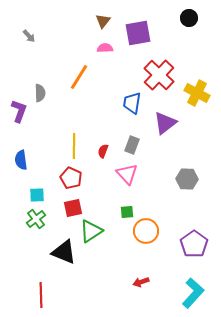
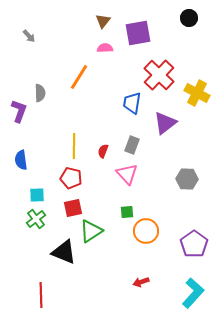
red pentagon: rotated 10 degrees counterclockwise
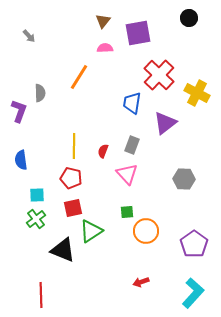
gray hexagon: moved 3 px left
black triangle: moved 1 px left, 2 px up
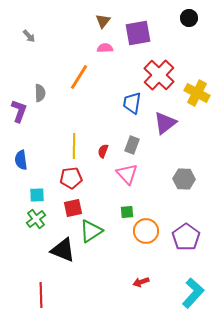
red pentagon: rotated 20 degrees counterclockwise
purple pentagon: moved 8 px left, 7 px up
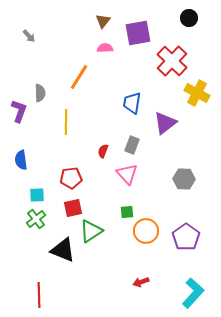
red cross: moved 13 px right, 14 px up
yellow line: moved 8 px left, 24 px up
red line: moved 2 px left
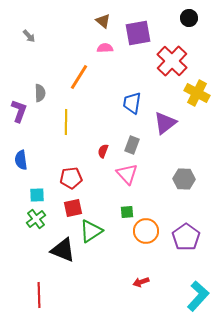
brown triangle: rotated 28 degrees counterclockwise
cyan L-shape: moved 5 px right, 3 px down
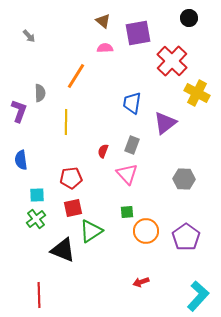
orange line: moved 3 px left, 1 px up
